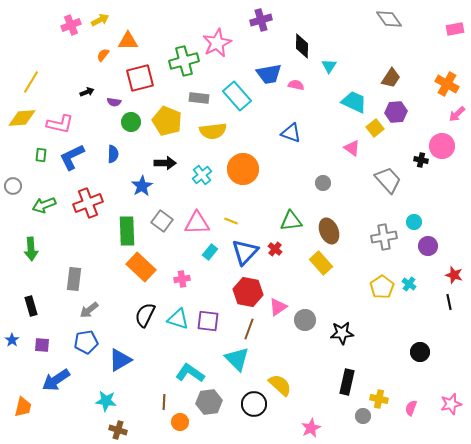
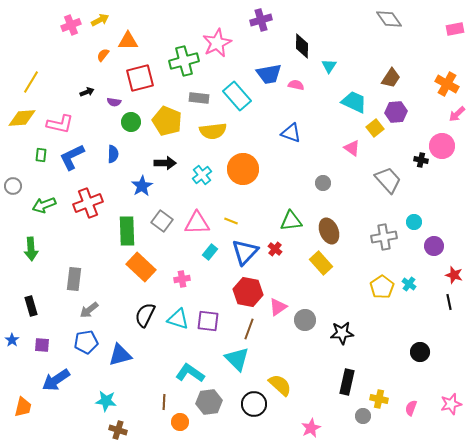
purple circle at (428, 246): moved 6 px right
blue triangle at (120, 360): moved 5 px up; rotated 15 degrees clockwise
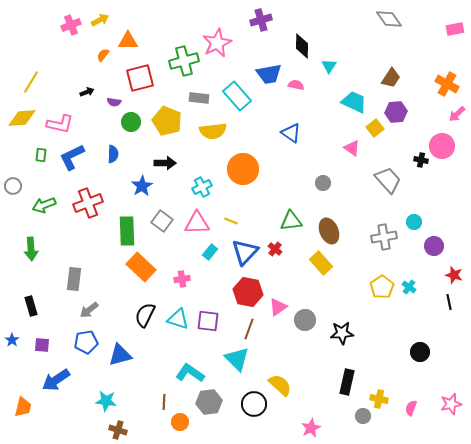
blue triangle at (291, 133): rotated 15 degrees clockwise
cyan cross at (202, 175): moved 12 px down; rotated 12 degrees clockwise
cyan cross at (409, 284): moved 3 px down
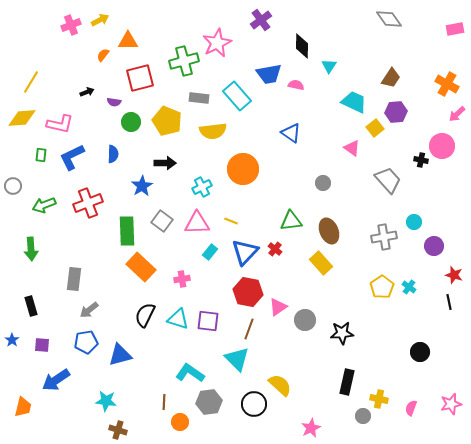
purple cross at (261, 20): rotated 20 degrees counterclockwise
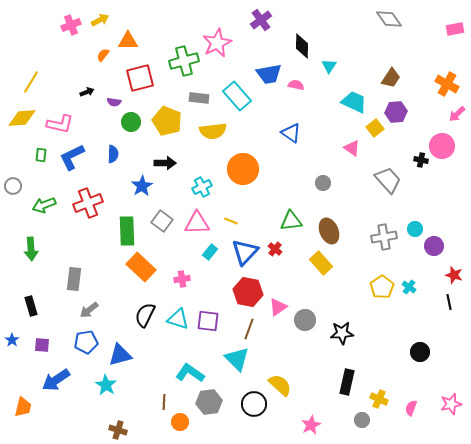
cyan circle at (414, 222): moved 1 px right, 7 px down
yellow cross at (379, 399): rotated 12 degrees clockwise
cyan star at (106, 401): moved 16 px up; rotated 25 degrees clockwise
gray circle at (363, 416): moved 1 px left, 4 px down
pink star at (311, 428): moved 3 px up
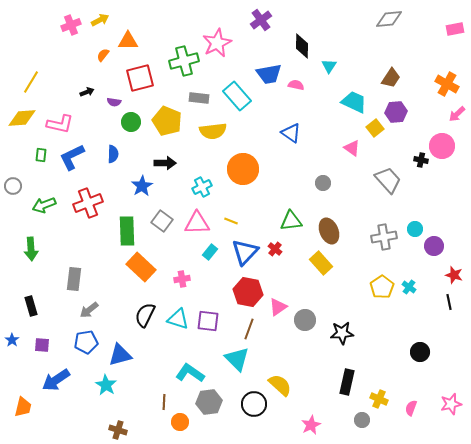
gray diamond at (389, 19): rotated 60 degrees counterclockwise
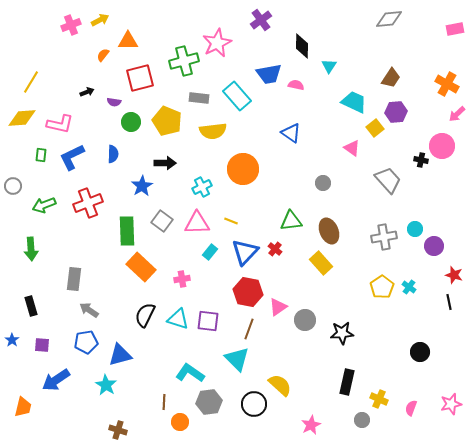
gray arrow at (89, 310): rotated 72 degrees clockwise
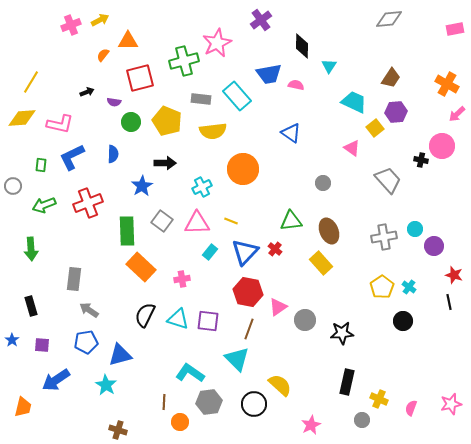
gray rectangle at (199, 98): moved 2 px right, 1 px down
green rectangle at (41, 155): moved 10 px down
black circle at (420, 352): moved 17 px left, 31 px up
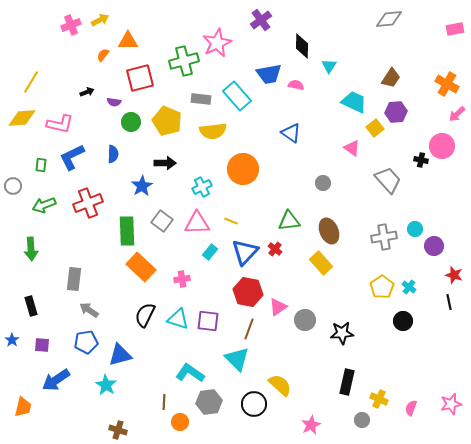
green triangle at (291, 221): moved 2 px left
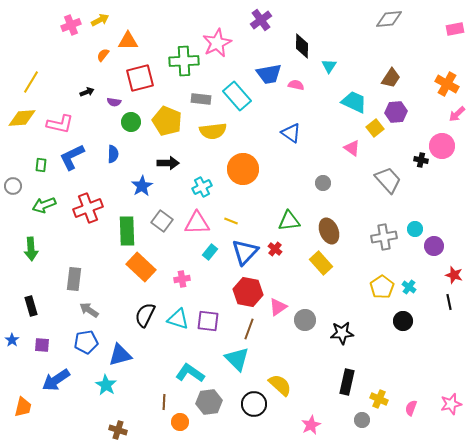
green cross at (184, 61): rotated 12 degrees clockwise
black arrow at (165, 163): moved 3 px right
red cross at (88, 203): moved 5 px down
